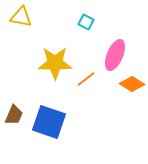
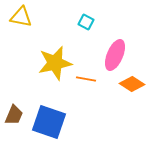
yellow star: rotated 12 degrees counterclockwise
orange line: rotated 48 degrees clockwise
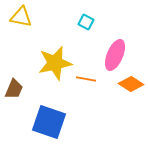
orange diamond: moved 1 px left
brown trapezoid: moved 26 px up
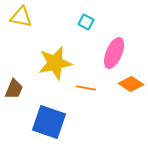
pink ellipse: moved 1 px left, 2 px up
orange line: moved 9 px down
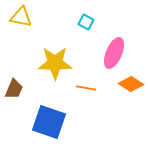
yellow star: rotated 12 degrees clockwise
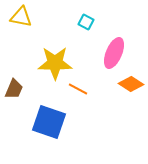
orange line: moved 8 px left, 1 px down; rotated 18 degrees clockwise
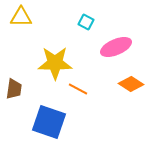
yellow triangle: rotated 10 degrees counterclockwise
pink ellipse: moved 2 px right, 6 px up; rotated 44 degrees clockwise
brown trapezoid: rotated 15 degrees counterclockwise
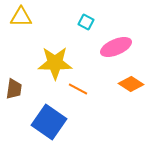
blue square: rotated 16 degrees clockwise
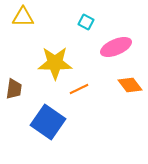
yellow triangle: moved 2 px right
orange diamond: moved 1 px left, 1 px down; rotated 20 degrees clockwise
orange line: moved 1 px right; rotated 54 degrees counterclockwise
blue square: moved 1 px left
